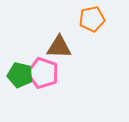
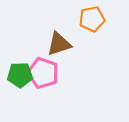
brown triangle: moved 3 px up; rotated 20 degrees counterclockwise
green pentagon: rotated 15 degrees counterclockwise
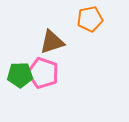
orange pentagon: moved 2 px left
brown triangle: moved 7 px left, 2 px up
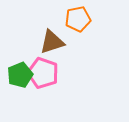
orange pentagon: moved 12 px left
green pentagon: rotated 20 degrees counterclockwise
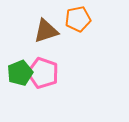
brown triangle: moved 6 px left, 11 px up
green pentagon: moved 2 px up
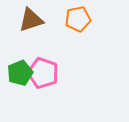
brown triangle: moved 15 px left, 11 px up
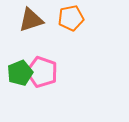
orange pentagon: moved 7 px left, 1 px up
pink pentagon: moved 1 px left, 1 px up
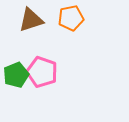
green pentagon: moved 4 px left, 2 px down
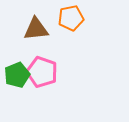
brown triangle: moved 5 px right, 9 px down; rotated 12 degrees clockwise
green pentagon: moved 1 px right
